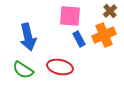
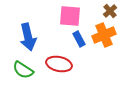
red ellipse: moved 1 px left, 3 px up
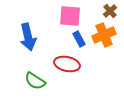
red ellipse: moved 8 px right
green semicircle: moved 12 px right, 11 px down
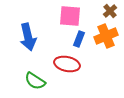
orange cross: moved 2 px right, 1 px down
blue rectangle: rotated 49 degrees clockwise
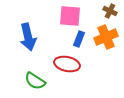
brown cross: rotated 24 degrees counterclockwise
orange cross: moved 1 px down
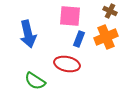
blue arrow: moved 3 px up
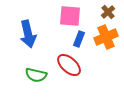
brown cross: moved 2 px left, 1 px down; rotated 24 degrees clockwise
red ellipse: moved 2 px right, 1 px down; rotated 30 degrees clockwise
green semicircle: moved 1 px right, 6 px up; rotated 20 degrees counterclockwise
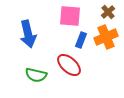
blue rectangle: moved 2 px right, 1 px down
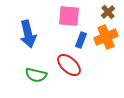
pink square: moved 1 px left
